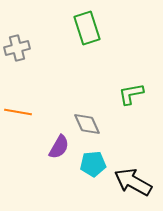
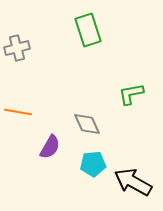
green rectangle: moved 1 px right, 2 px down
purple semicircle: moved 9 px left
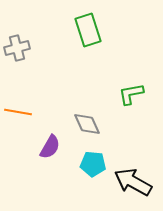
cyan pentagon: rotated 10 degrees clockwise
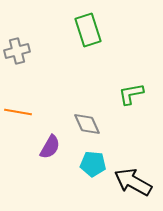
gray cross: moved 3 px down
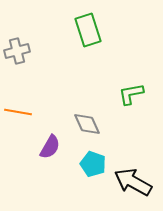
cyan pentagon: rotated 15 degrees clockwise
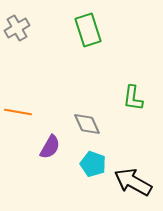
gray cross: moved 23 px up; rotated 15 degrees counterclockwise
green L-shape: moved 2 px right, 4 px down; rotated 72 degrees counterclockwise
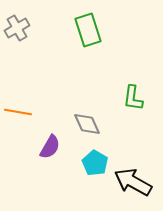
cyan pentagon: moved 2 px right, 1 px up; rotated 10 degrees clockwise
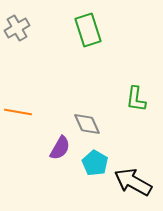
green L-shape: moved 3 px right, 1 px down
purple semicircle: moved 10 px right, 1 px down
